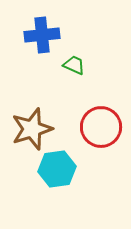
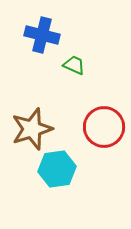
blue cross: rotated 20 degrees clockwise
red circle: moved 3 px right
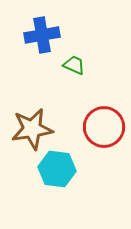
blue cross: rotated 24 degrees counterclockwise
brown star: rotated 9 degrees clockwise
cyan hexagon: rotated 15 degrees clockwise
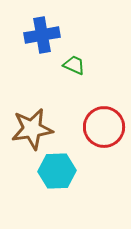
cyan hexagon: moved 2 px down; rotated 9 degrees counterclockwise
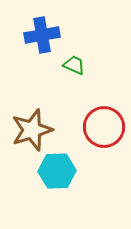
brown star: moved 1 px down; rotated 9 degrees counterclockwise
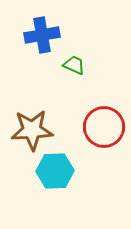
brown star: rotated 15 degrees clockwise
cyan hexagon: moved 2 px left
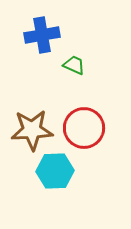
red circle: moved 20 px left, 1 px down
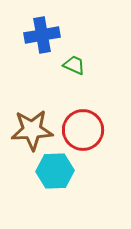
red circle: moved 1 px left, 2 px down
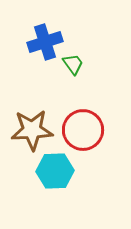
blue cross: moved 3 px right, 7 px down; rotated 8 degrees counterclockwise
green trapezoid: moved 1 px left, 1 px up; rotated 30 degrees clockwise
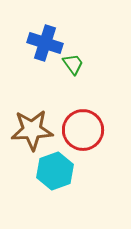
blue cross: moved 1 px down; rotated 36 degrees clockwise
cyan hexagon: rotated 18 degrees counterclockwise
